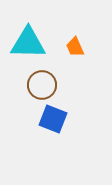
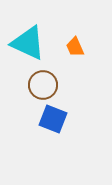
cyan triangle: rotated 24 degrees clockwise
brown circle: moved 1 px right
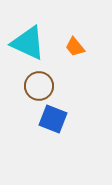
orange trapezoid: rotated 15 degrees counterclockwise
brown circle: moved 4 px left, 1 px down
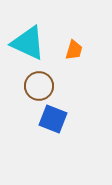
orange trapezoid: moved 1 px left, 3 px down; rotated 125 degrees counterclockwise
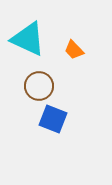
cyan triangle: moved 4 px up
orange trapezoid: rotated 120 degrees clockwise
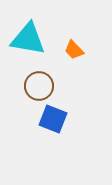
cyan triangle: rotated 15 degrees counterclockwise
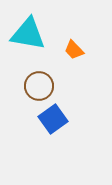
cyan triangle: moved 5 px up
blue square: rotated 32 degrees clockwise
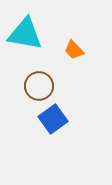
cyan triangle: moved 3 px left
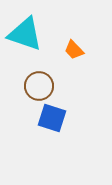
cyan triangle: rotated 9 degrees clockwise
blue square: moved 1 px left, 1 px up; rotated 36 degrees counterclockwise
